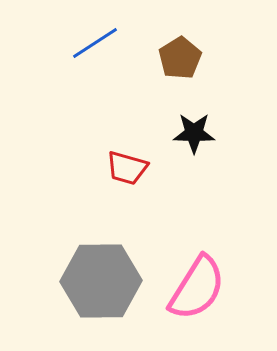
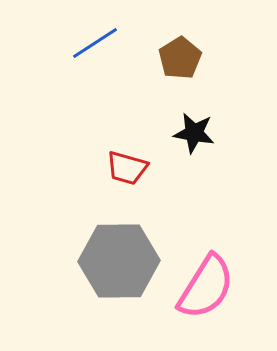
black star: rotated 9 degrees clockwise
gray hexagon: moved 18 px right, 20 px up
pink semicircle: moved 9 px right, 1 px up
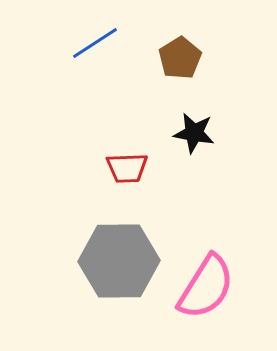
red trapezoid: rotated 18 degrees counterclockwise
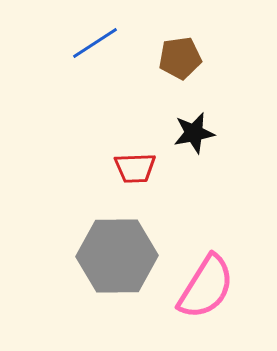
brown pentagon: rotated 24 degrees clockwise
black star: rotated 21 degrees counterclockwise
red trapezoid: moved 8 px right
gray hexagon: moved 2 px left, 5 px up
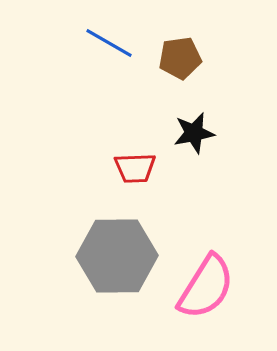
blue line: moved 14 px right; rotated 63 degrees clockwise
